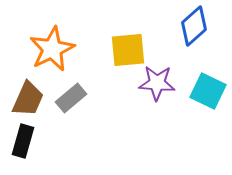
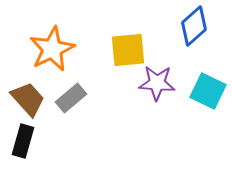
brown trapezoid: rotated 66 degrees counterclockwise
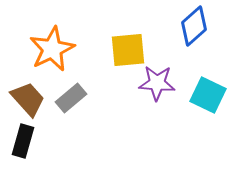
cyan square: moved 4 px down
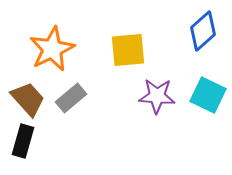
blue diamond: moved 9 px right, 5 px down
purple star: moved 13 px down
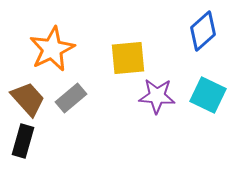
yellow square: moved 8 px down
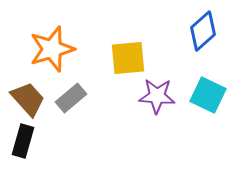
orange star: rotated 9 degrees clockwise
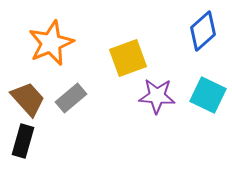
orange star: moved 1 px left, 6 px up; rotated 6 degrees counterclockwise
yellow square: rotated 15 degrees counterclockwise
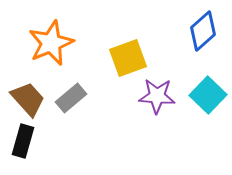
cyan square: rotated 18 degrees clockwise
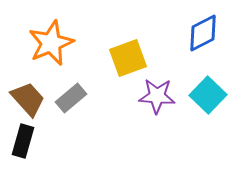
blue diamond: moved 2 px down; rotated 15 degrees clockwise
